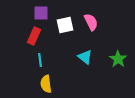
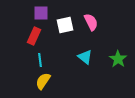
yellow semicircle: moved 3 px left, 3 px up; rotated 42 degrees clockwise
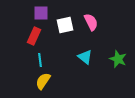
green star: rotated 12 degrees counterclockwise
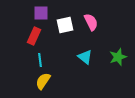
green star: moved 2 px up; rotated 30 degrees clockwise
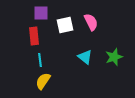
red rectangle: rotated 30 degrees counterclockwise
green star: moved 4 px left
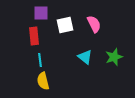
pink semicircle: moved 3 px right, 2 px down
yellow semicircle: rotated 48 degrees counterclockwise
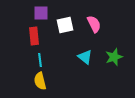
yellow semicircle: moved 3 px left
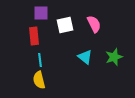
yellow semicircle: moved 1 px left, 1 px up
